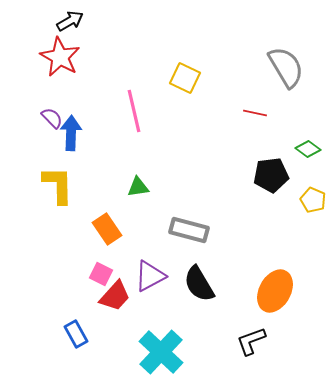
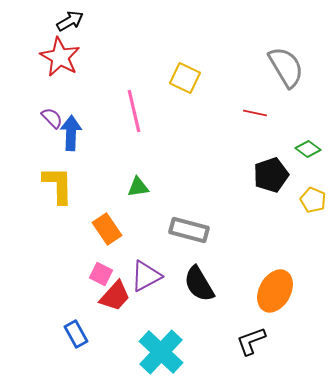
black pentagon: rotated 12 degrees counterclockwise
purple triangle: moved 4 px left
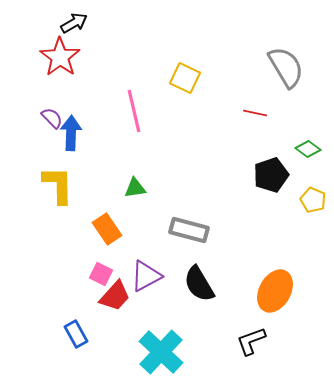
black arrow: moved 4 px right, 2 px down
red star: rotated 6 degrees clockwise
green triangle: moved 3 px left, 1 px down
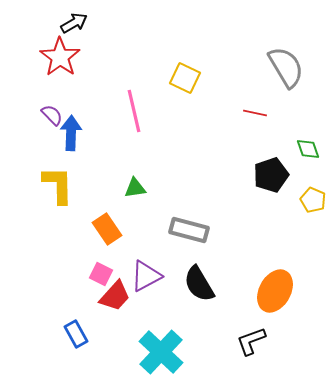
purple semicircle: moved 3 px up
green diamond: rotated 35 degrees clockwise
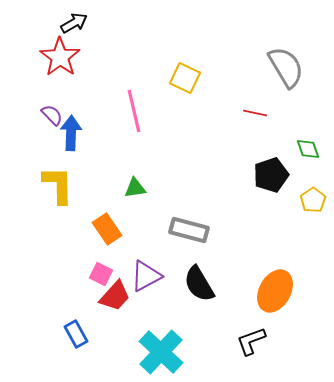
yellow pentagon: rotated 15 degrees clockwise
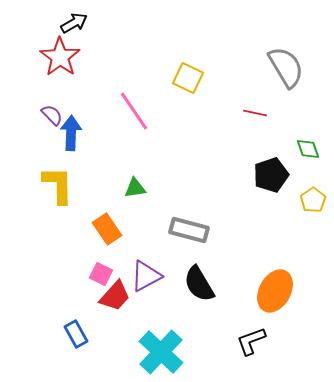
yellow square: moved 3 px right
pink line: rotated 21 degrees counterclockwise
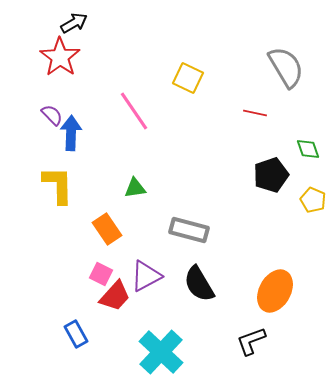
yellow pentagon: rotated 15 degrees counterclockwise
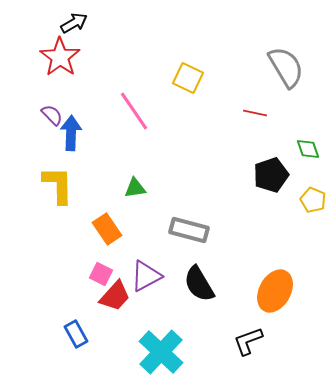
black L-shape: moved 3 px left
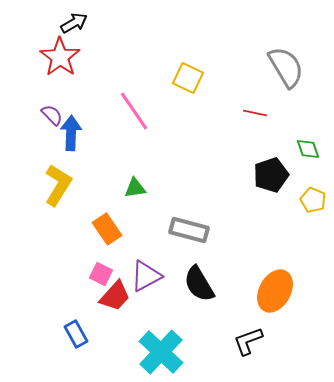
yellow L-shape: rotated 33 degrees clockwise
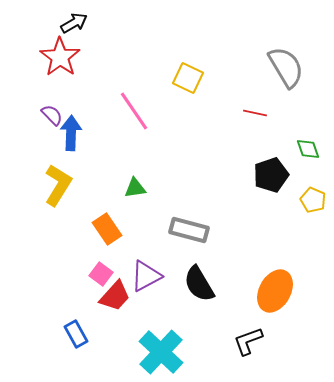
pink square: rotated 10 degrees clockwise
